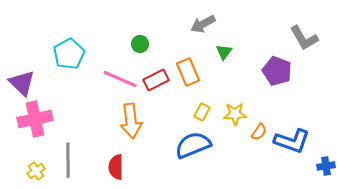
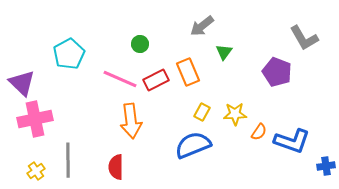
gray arrow: moved 1 px left, 2 px down; rotated 10 degrees counterclockwise
purple pentagon: moved 1 px down
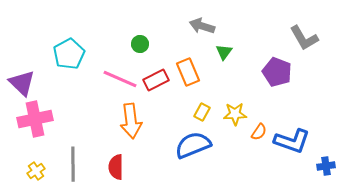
gray arrow: rotated 55 degrees clockwise
gray line: moved 5 px right, 4 px down
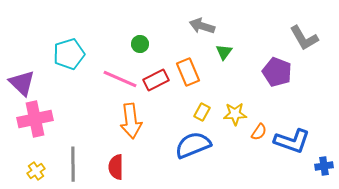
cyan pentagon: rotated 12 degrees clockwise
blue cross: moved 2 px left
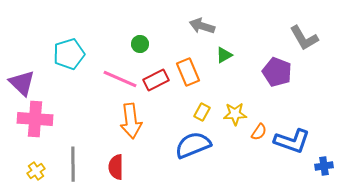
green triangle: moved 3 px down; rotated 24 degrees clockwise
pink cross: rotated 16 degrees clockwise
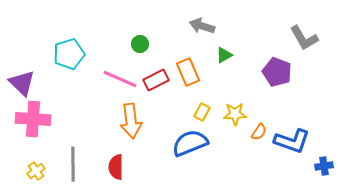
pink cross: moved 2 px left
blue semicircle: moved 3 px left, 2 px up
